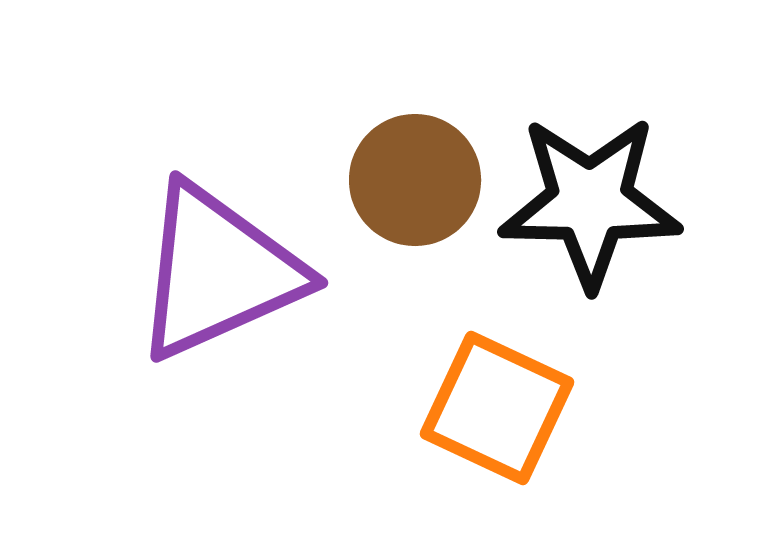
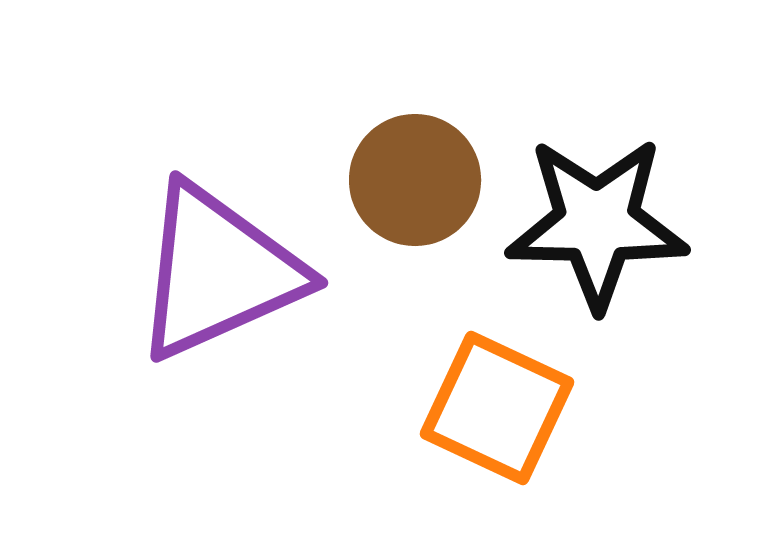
black star: moved 7 px right, 21 px down
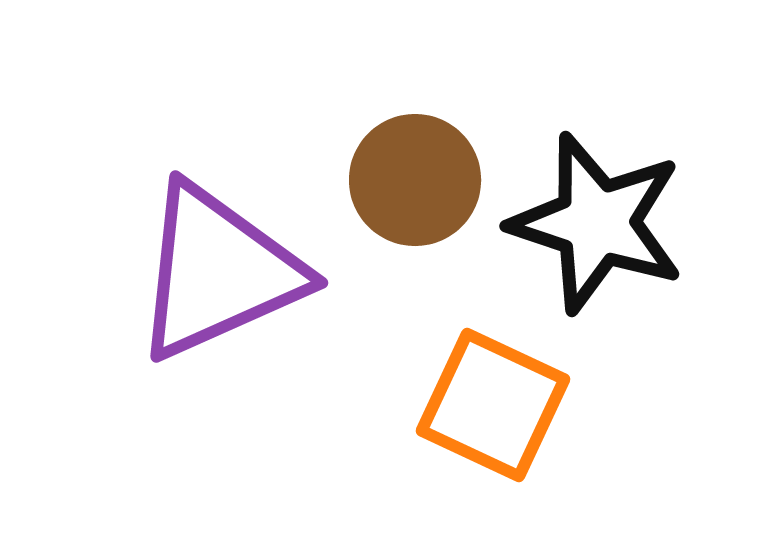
black star: rotated 17 degrees clockwise
orange square: moved 4 px left, 3 px up
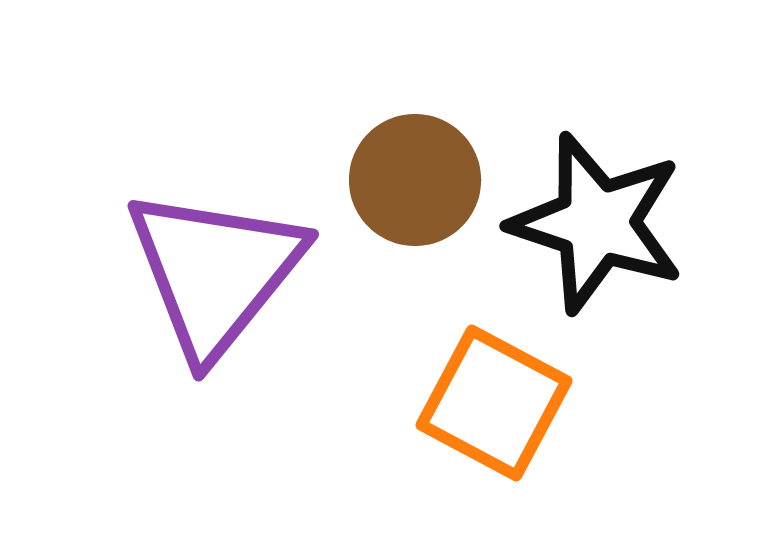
purple triangle: moved 3 px left; rotated 27 degrees counterclockwise
orange square: moved 1 px right, 2 px up; rotated 3 degrees clockwise
